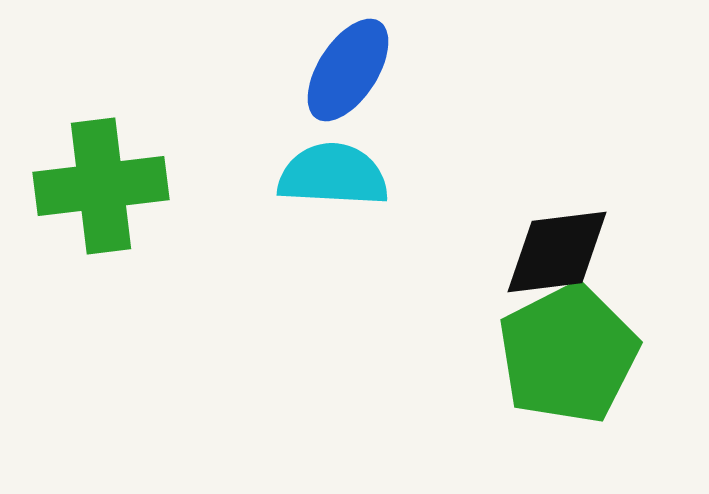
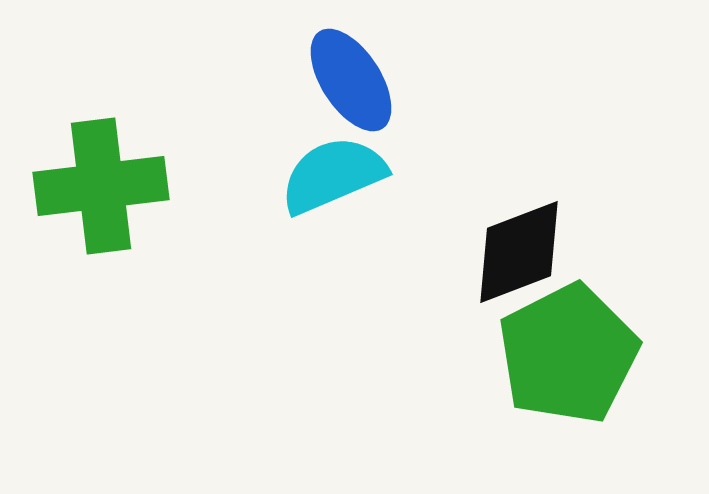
blue ellipse: moved 3 px right, 10 px down; rotated 66 degrees counterclockwise
cyan semicircle: rotated 26 degrees counterclockwise
black diamond: moved 38 px left; rotated 14 degrees counterclockwise
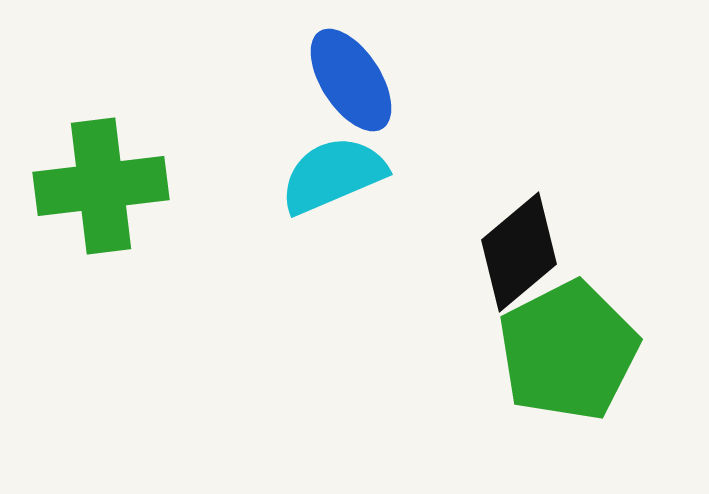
black diamond: rotated 19 degrees counterclockwise
green pentagon: moved 3 px up
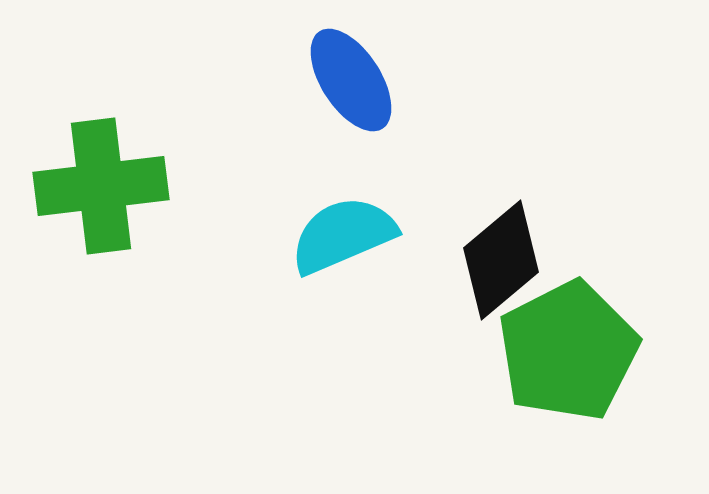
cyan semicircle: moved 10 px right, 60 px down
black diamond: moved 18 px left, 8 px down
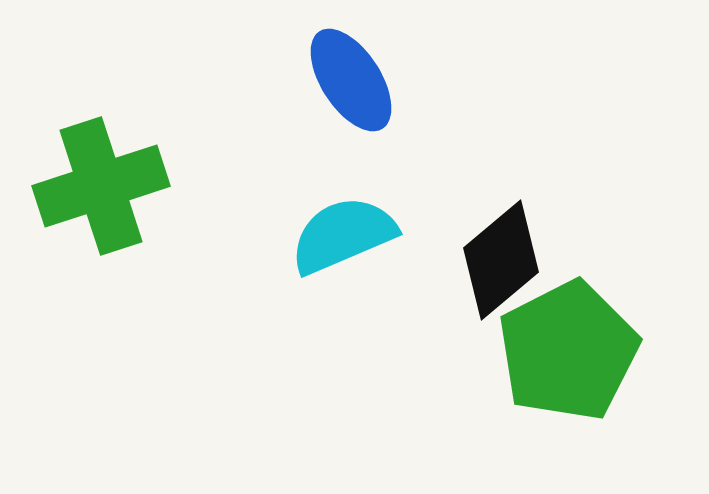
green cross: rotated 11 degrees counterclockwise
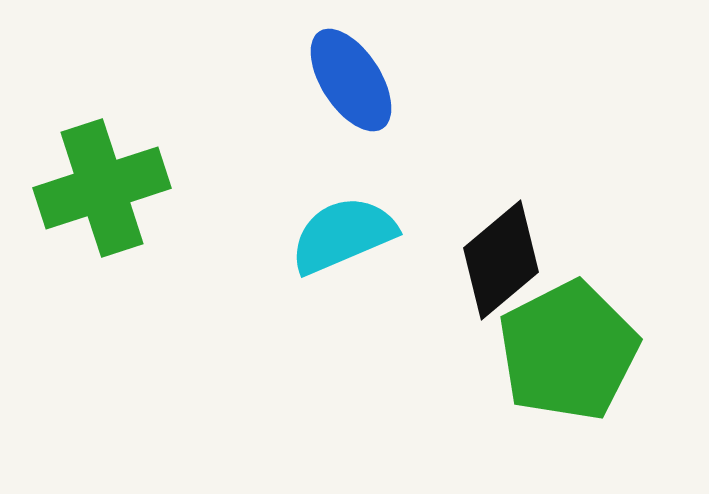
green cross: moved 1 px right, 2 px down
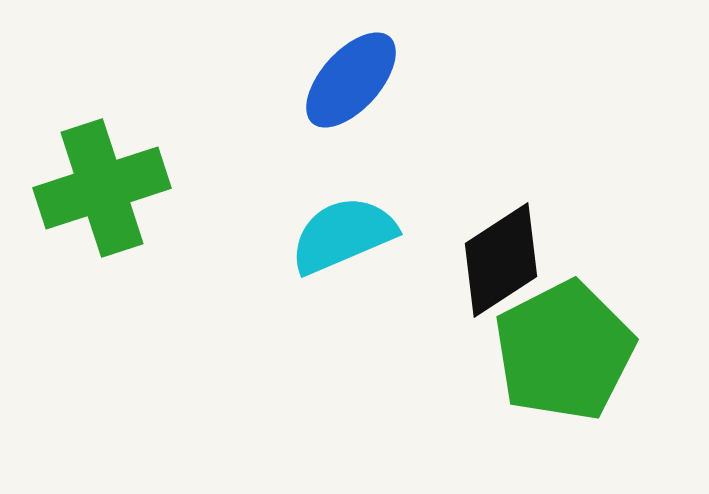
blue ellipse: rotated 75 degrees clockwise
black diamond: rotated 7 degrees clockwise
green pentagon: moved 4 px left
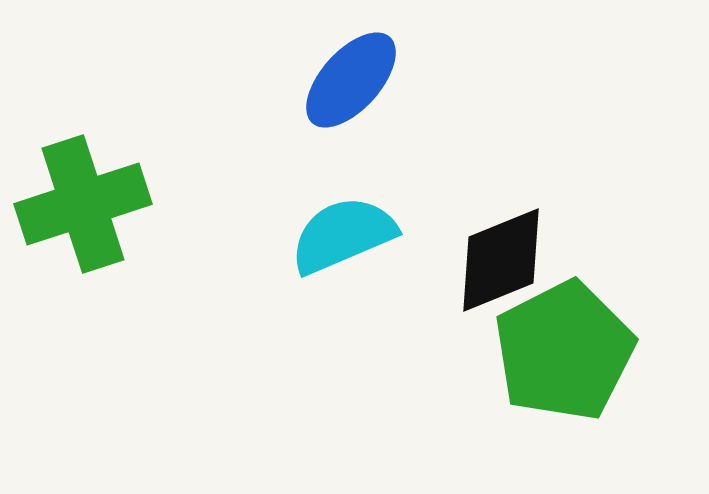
green cross: moved 19 px left, 16 px down
black diamond: rotated 11 degrees clockwise
